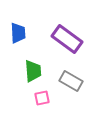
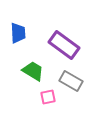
purple rectangle: moved 3 px left, 6 px down
green trapezoid: rotated 55 degrees counterclockwise
pink square: moved 6 px right, 1 px up
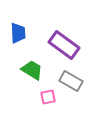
green trapezoid: moved 1 px left, 1 px up
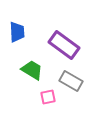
blue trapezoid: moved 1 px left, 1 px up
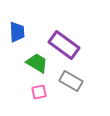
green trapezoid: moved 5 px right, 7 px up
pink square: moved 9 px left, 5 px up
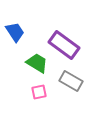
blue trapezoid: moved 2 px left; rotated 30 degrees counterclockwise
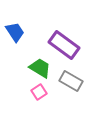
green trapezoid: moved 3 px right, 5 px down
pink square: rotated 21 degrees counterclockwise
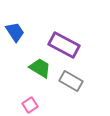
purple rectangle: rotated 8 degrees counterclockwise
pink square: moved 9 px left, 13 px down
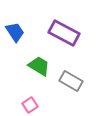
purple rectangle: moved 12 px up
green trapezoid: moved 1 px left, 2 px up
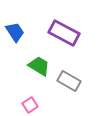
gray rectangle: moved 2 px left
